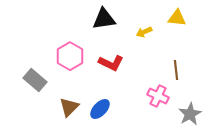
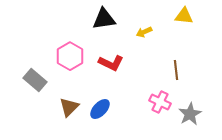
yellow triangle: moved 7 px right, 2 px up
pink cross: moved 2 px right, 6 px down
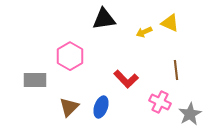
yellow triangle: moved 14 px left, 7 px down; rotated 18 degrees clockwise
red L-shape: moved 15 px right, 16 px down; rotated 20 degrees clockwise
gray rectangle: rotated 40 degrees counterclockwise
blue ellipse: moved 1 px right, 2 px up; rotated 25 degrees counterclockwise
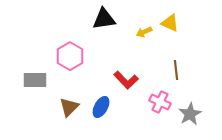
red L-shape: moved 1 px down
blue ellipse: rotated 10 degrees clockwise
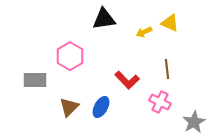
brown line: moved 9 px left, 1 px up
red L-shape: moved 1 px right
gray star: moved 4 px right, 8 px down
